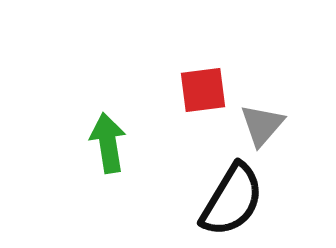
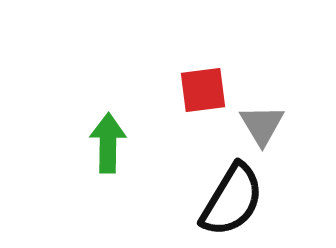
gray triangle: rotated 12 degrees counterclockwise
green arrow: rotated 10 degrees clockwise
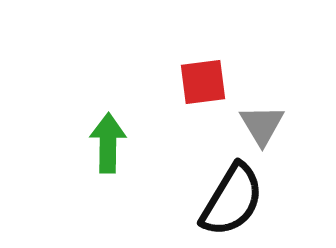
red square: moved 8 px up
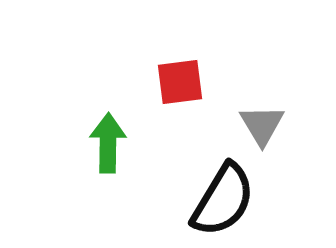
red square: moved 23 px left
black semicircle: moved 9 px left
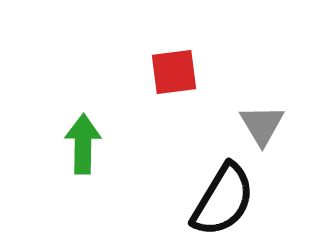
red square: moved 6 px left, 10 px up
green arrow: moved 25 px left, 1 px down
